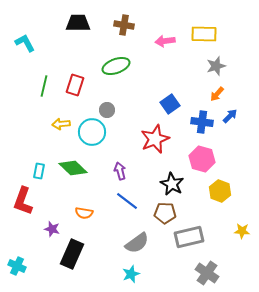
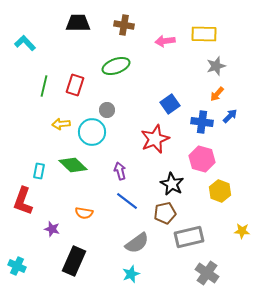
cyan L-shape: rotated 15 degrees counterclockwise
green diamond: moved 3 px up
brown pentagon: rotated 15 degrees counterclockwise
black rectangle: moved 2 px right, 7 px down
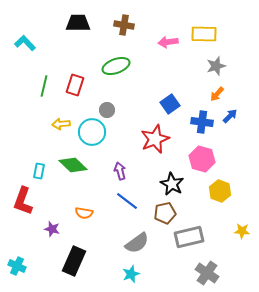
pink arrow: moved 3 px right, 1 px down
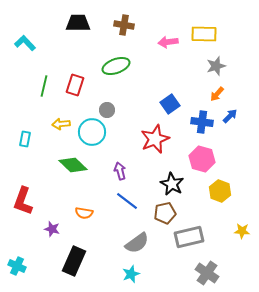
cyan rectangle: moved 14 px left, 32 px up
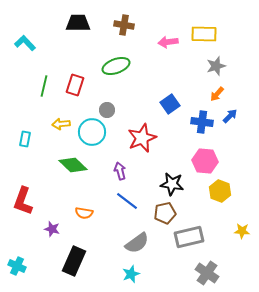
red star: moved 13 px left, 1 px up
pink hexagon: moved 3 px right, 2 px down; rotated 10 degrees counterclockwise
black star: rotated 20 degrees counterclockwise
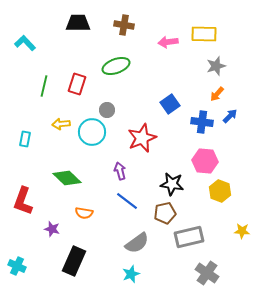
red rectangle: moved 2 px right, 1 px up
green diamond: moved 6 px left, 13 px down
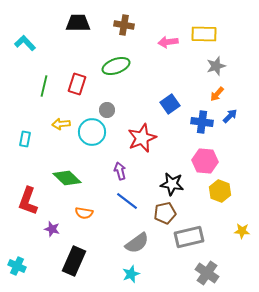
red L-shape: moved 5 px right
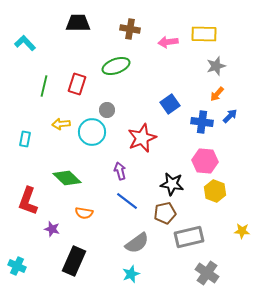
brown cross: moved 6 px right, 4 px down
yellow hexagon: moved 5 px left
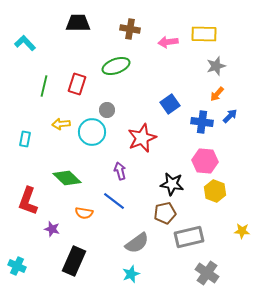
blue line: moved 13 px left
